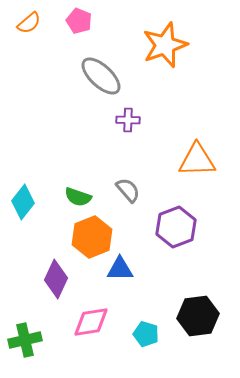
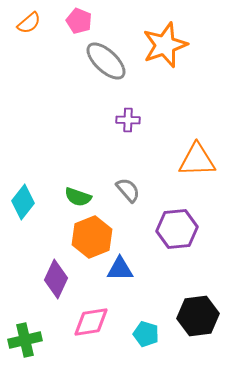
gray ellipse: moved 5 px right, 15 px up
purple hexagon: moved 1 px right, 2 px down; rotated 15 degrees clockwise
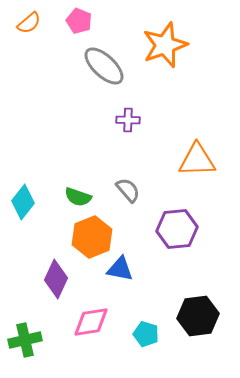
gray ellipse: moved 2 px left, 5 px down
blue triangle: rotated 12 degrees clockwise
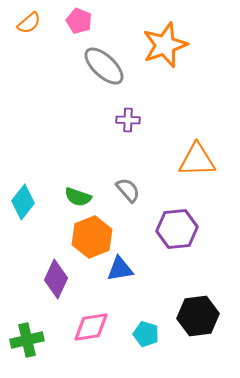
blue triangle: rotated 20 degrees counterclockwise
pink diamond: moved 5 px down
green cross: moved 2 px right
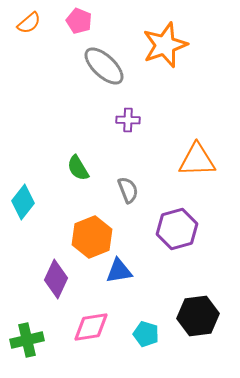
gray semicircle: rotated 20 degrees clockwise
green semicircle: moved 29 px up; rotated 40 degrees clockwise
purple hexagon: rotated 9 degrees counterclockwise
blue triangle: moved 1 px left, 2 px down
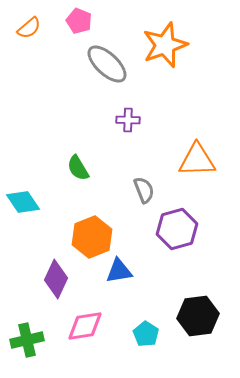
orange semicircle: moved 5 px down
gray ellipse: moved 3 px right, 2 px up
gray semicircle: moved 16 px right
cyan diamond: rotated 72 degrees counterclockwise
pink diamond: moved 6 px left, 1 px up
cyan pentagon: rotated 15 degrees clockwise
